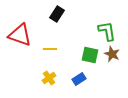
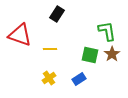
brown star: rotated 14 degrees clockwise
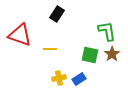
yellow cross: moved 10 px right; rotated 24 degrees clockwise
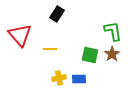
green L-shape: moved 6 px right
red triangle: rotated 30 degrees clockwise
blue rectangle: rotated 32 degrees clockwise
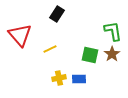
yellow line: rotated 24 degrees counterclockwise
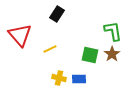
yellow cross: rotated 24 degrees clockwise
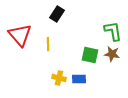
yellow line: moved 2 px left, 5 px up; rotated 64 degrees counterclockwise
brown star: rotated 28 degrees counterclockwise
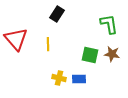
green L-shape: moved 4 px left, 7 px up
red triangle: moved 4 px left, 4 px down
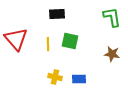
black rectangle: rotated 56 degrees clockwise
green L-shape: moved 3 px right, 7 px up
green square: moved 20 px left, 14 px up
yellow cross: moved 4 px left, 1 px up
